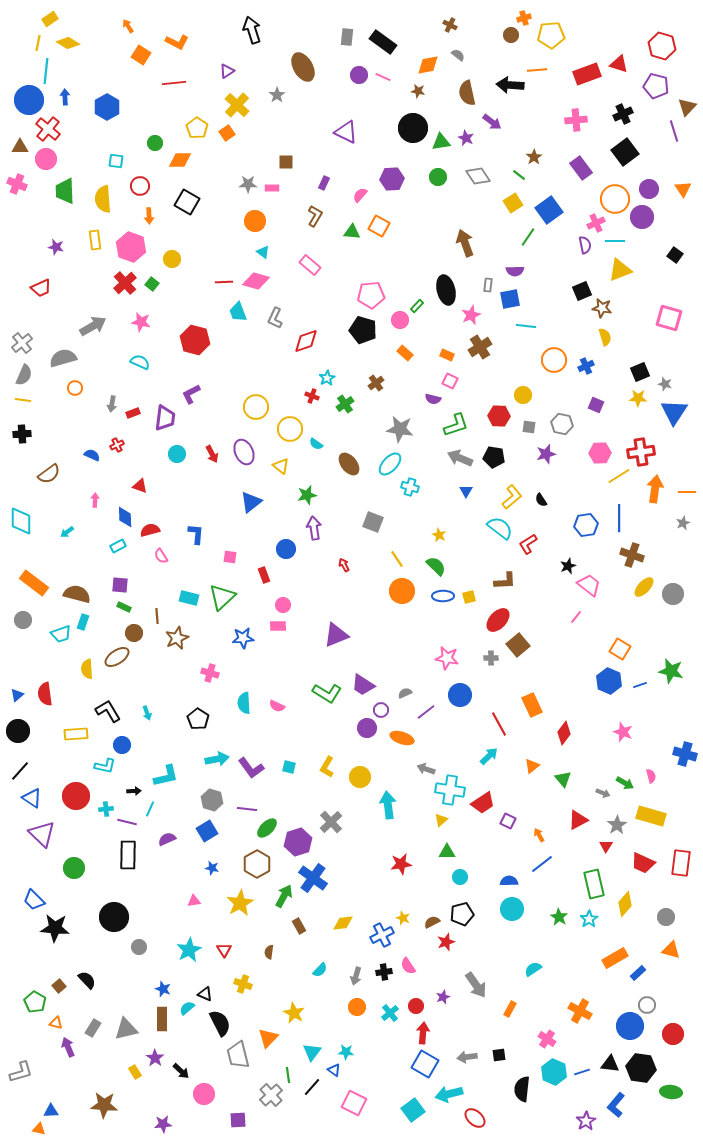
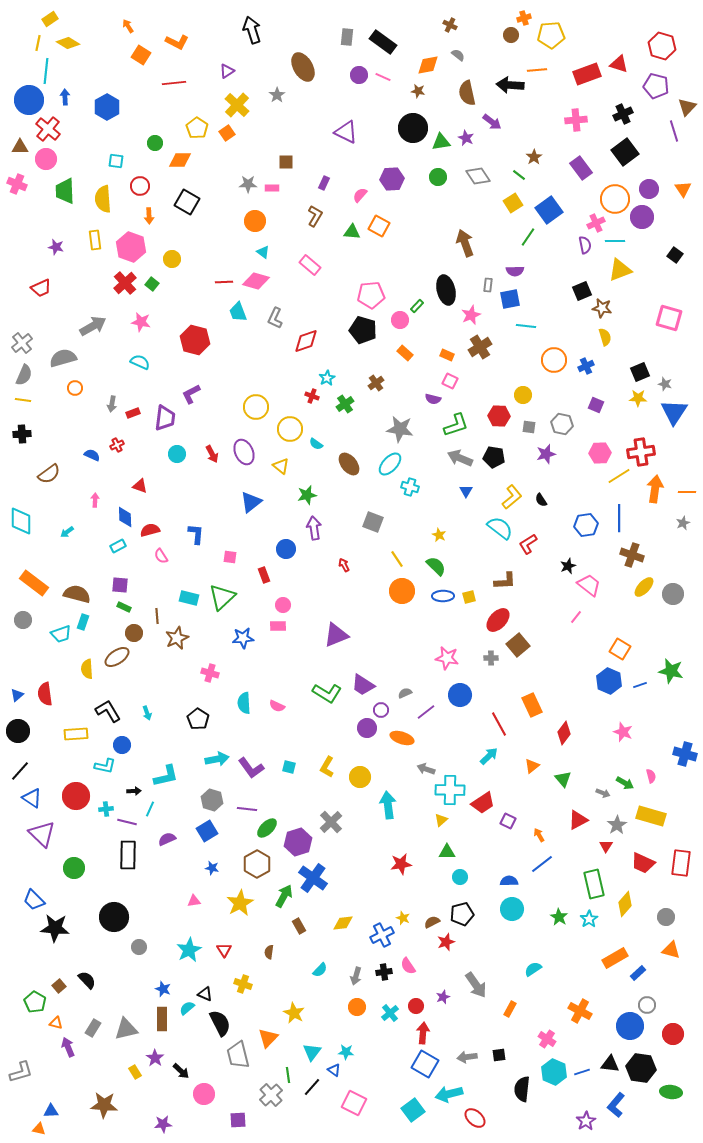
cyan cross at (450, 790): rotated 8 degrees counterclockwise
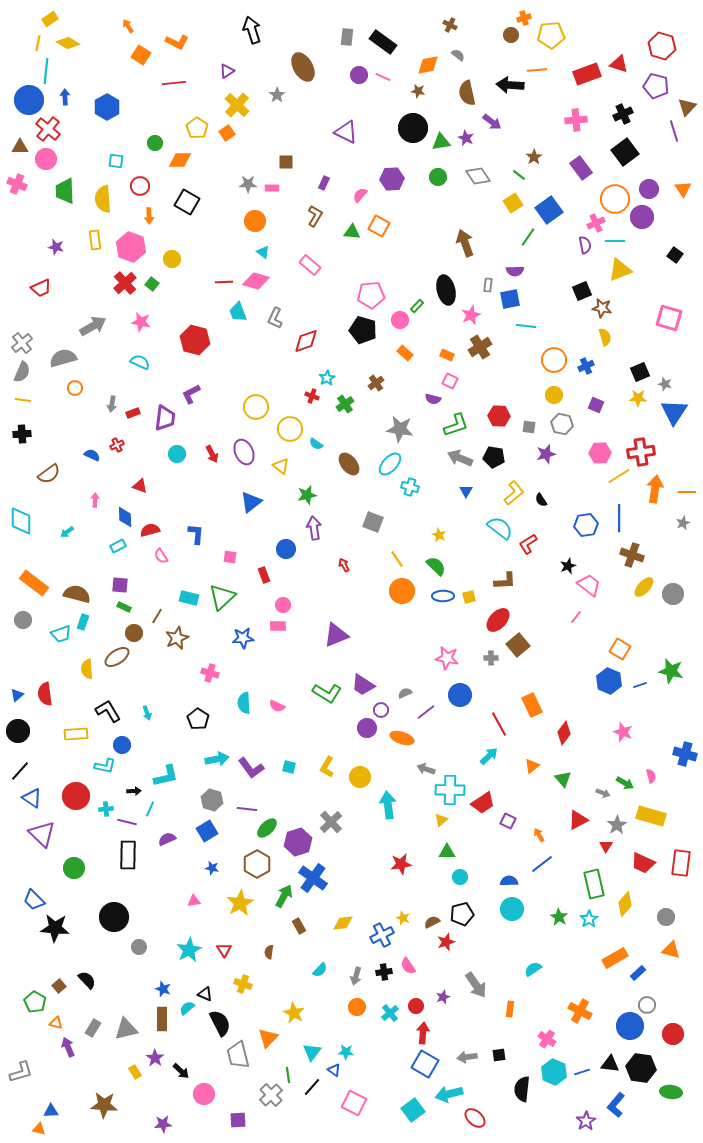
gray semicircle at (24, 375): moved 2 px left, 3 px up
yellow circle at (523, 395): moved 31 px right
yellow L-shape at (512, 497): moved 2 px right, 4 px up
brown line at (157, 616): rotated 35 degrees clockwise
orange rectangle at (510, 1009): rotated 21 degrees counterclockwise
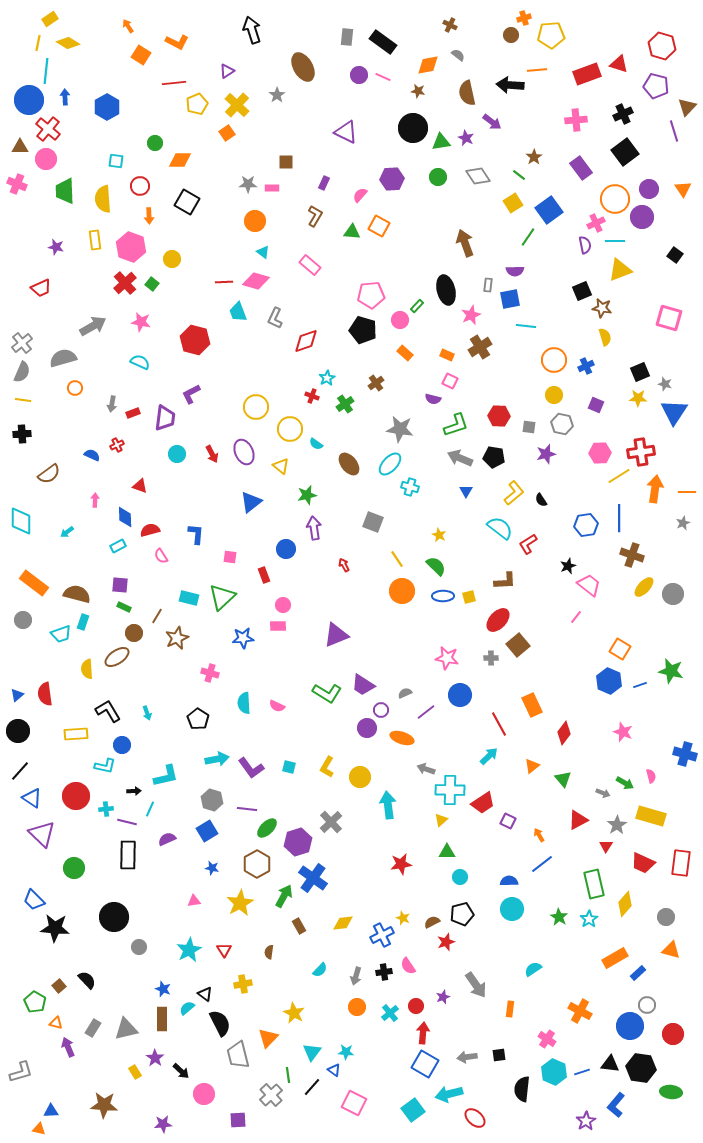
yellow pentagon at (197, 128): moved 24 px up; rotated 15 degrees clockwise
yellow cross at (243, 984): rotated 30 degrees counterclockwise
black triangle at (205, 994): rotated 14 degrees clockwise
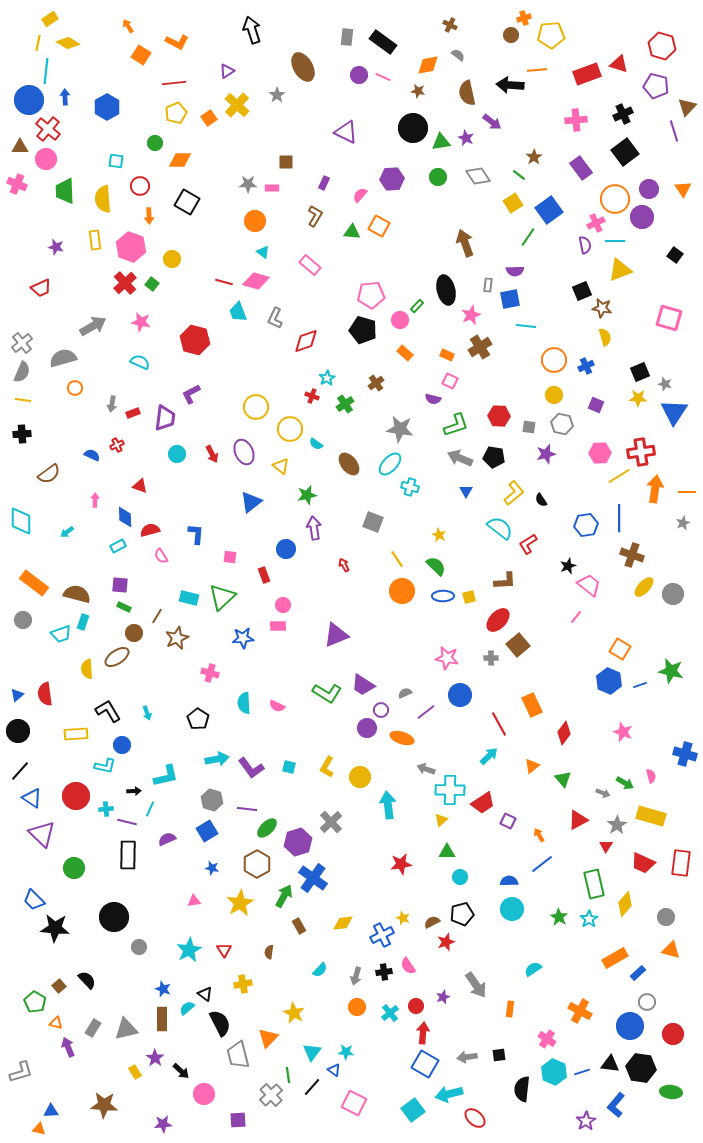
yellow pentagon at (197, 104): moved 21 px left, 9 px down
orange square at (227, 133): moved 18 px left, 15 px up
red line at (224, 282): rotated 18 degrees clockwise
gray circle at (647, 1005): moved 3 px up
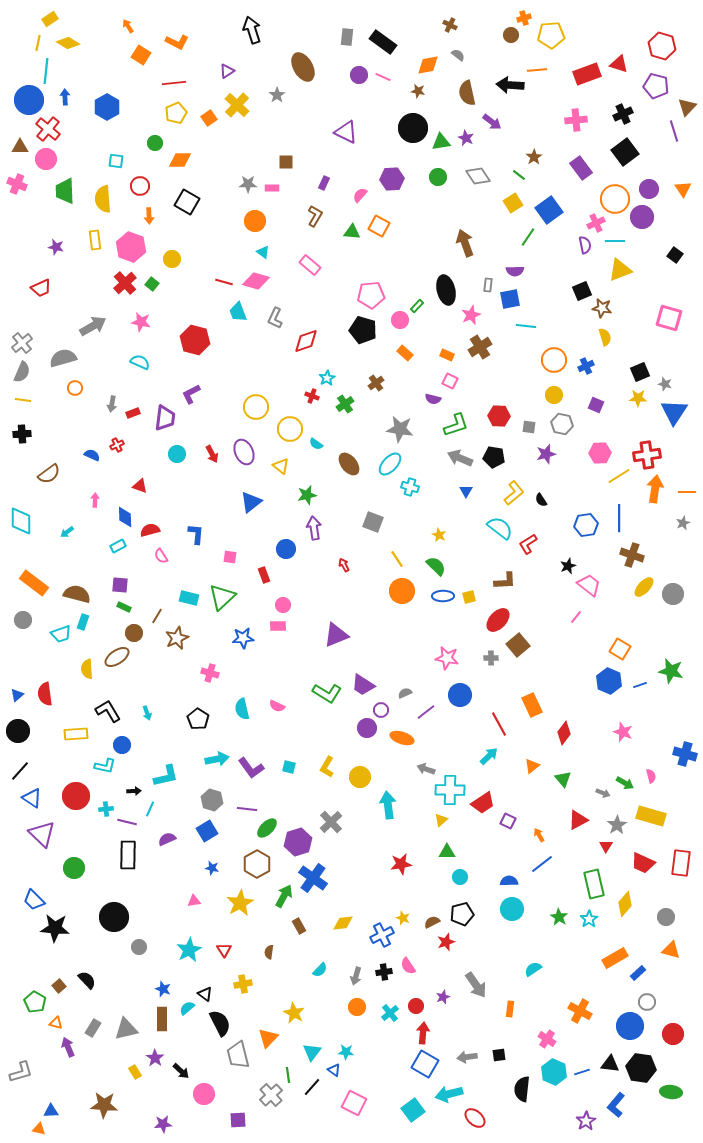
red cross at (641, 452): moved 6 px right, 3 px down
cyan semicircle at (244, 703): moved 2 px left, 6 px down; rotated 10 degrees counterclockwise
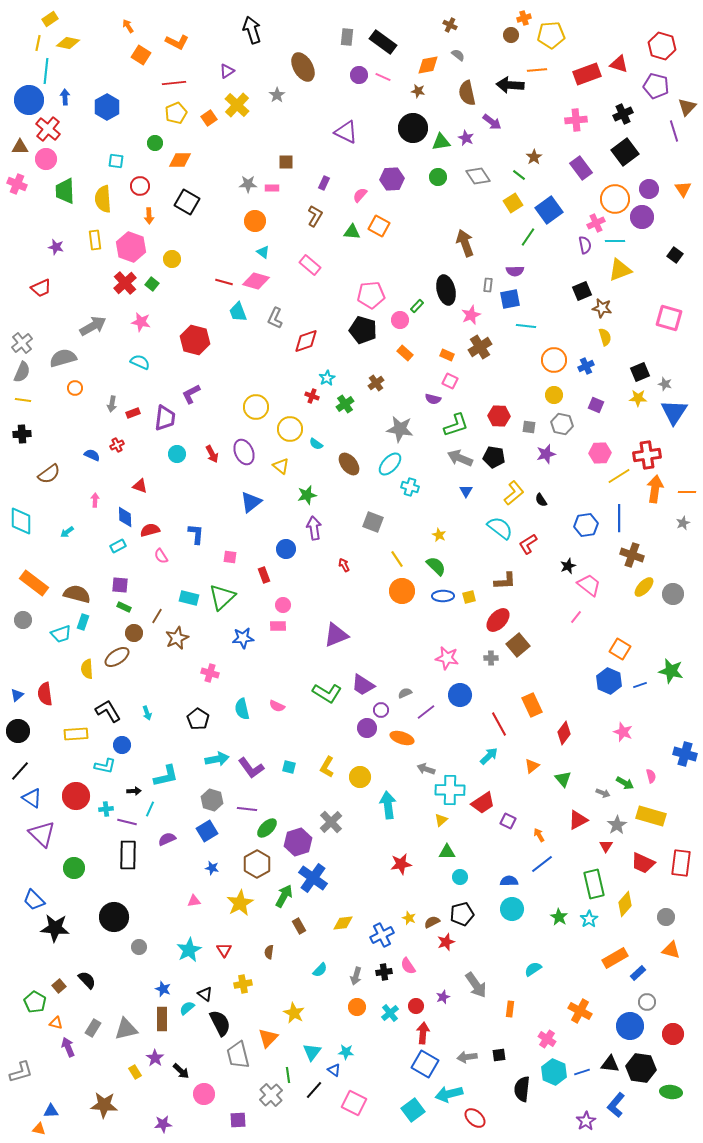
yellow diamond at (68, 43): rotated 20 degrees counterclockwise
yellow star at (403, 918): moved 6 px right
black line at (312, 1087): moved 2 px right, 3 px down
